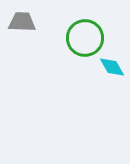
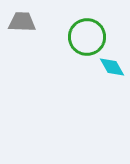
green circle: moved 2 px right, 1 px up
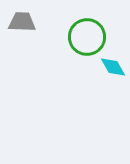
cyan diamond: moved 1 px right
